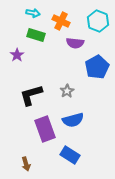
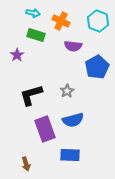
purple semicircle: moved 2 px left, 3 px down
blue rectangle: rotated 30 degrees counterclockwise
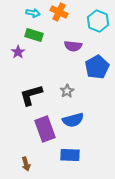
orange cross: moved 2 px left, 9 px up
green rectangle: moved 2 px left
purple star: moved 1 px right, 3 px up
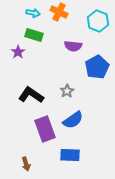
black L-shape: rotated 50 degrees clockwise
blue semicircle: rotated 20 degrees counterclockwise
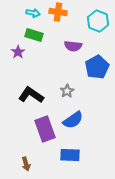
orange cross: moved 1 px left; rotated 18 degrees counterclockwise
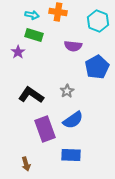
cyan arrow: moved 1 px left, 2 px down
blue rectangle: moved 1 px right
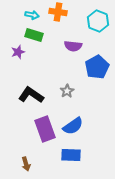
purple star: rotated 16 degrees clockwise
blue semicircle: moved 6 px down
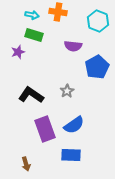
blue semicircle: moved 1 px right, 1 px up
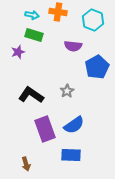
cyan hexagon: moved 5 px left, 1 px up
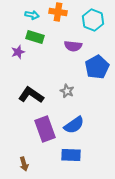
green rectangle: moved 1 px right, 2 px down
gray star: rotated 16 degrees counterclockwise
brown arrow: moved 2 px left
